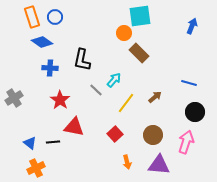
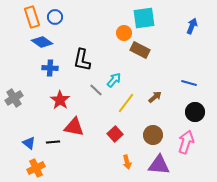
cyan square: moved 4 px right, 2 px down
brown rectangle: moved 1 px right, 3 px up; rotated 18 degrees counterclockwise
blue triangle: moved 1 px left
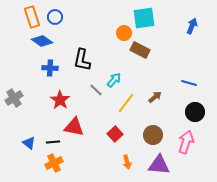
blue diamond: moved 1 px up
orange cross: moved 18 px right, 5 px up
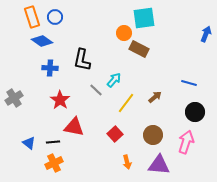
blue arrow: moved 14 px right, 8 px down
brown rectangle: moved 1 px left, 1 px up
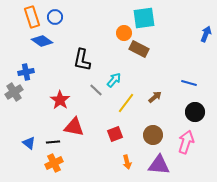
blue cross: moved 24 px left, 4 px down; rotated 14 degrees counterclockwise
gray cross: moved 6 px up
red square: rotated 21 degrees clockwise
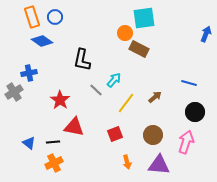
orange circle: moved 1 px right
blue cross: moved 3 px right, 1 px down
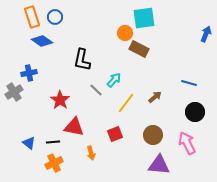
pink arrow: moved 1 px right, 1 px down; rotated 45 degrees counterclockwise
orange arrow: moved 36 px left, 9 px up
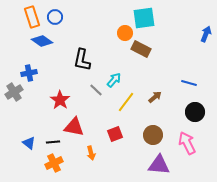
brown rectangle: moved 2 px right
yellow line: moved 1 px up
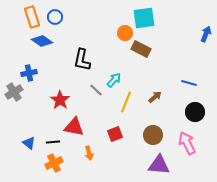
yellow line: rotated 15 degrees counterclockwise
orange arrow: moved 2 px left
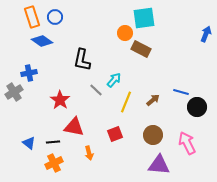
blue line: moved 8 px left, 9 px down
brown arrow: moved 2 px left, 3 px down
black circle: moved 2 px right, 5 px up
